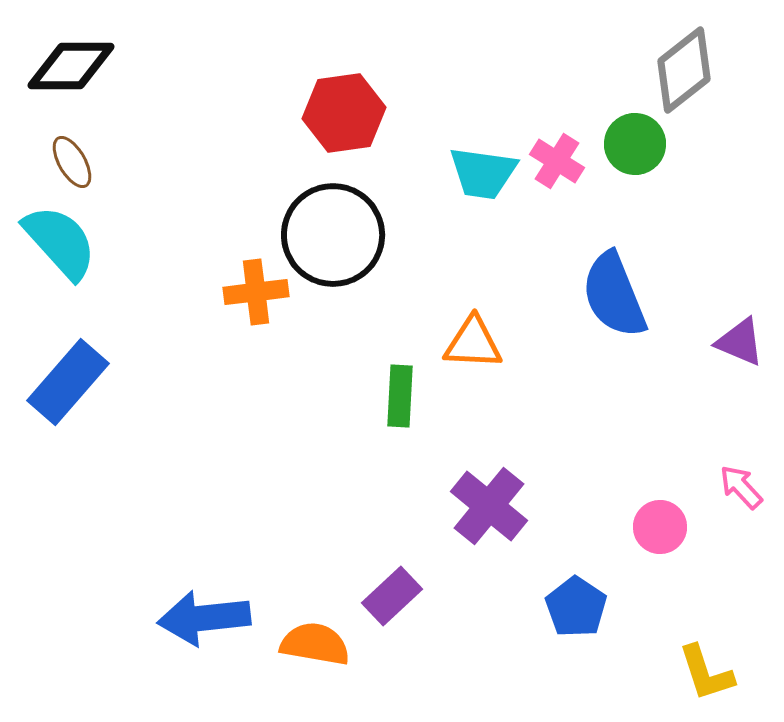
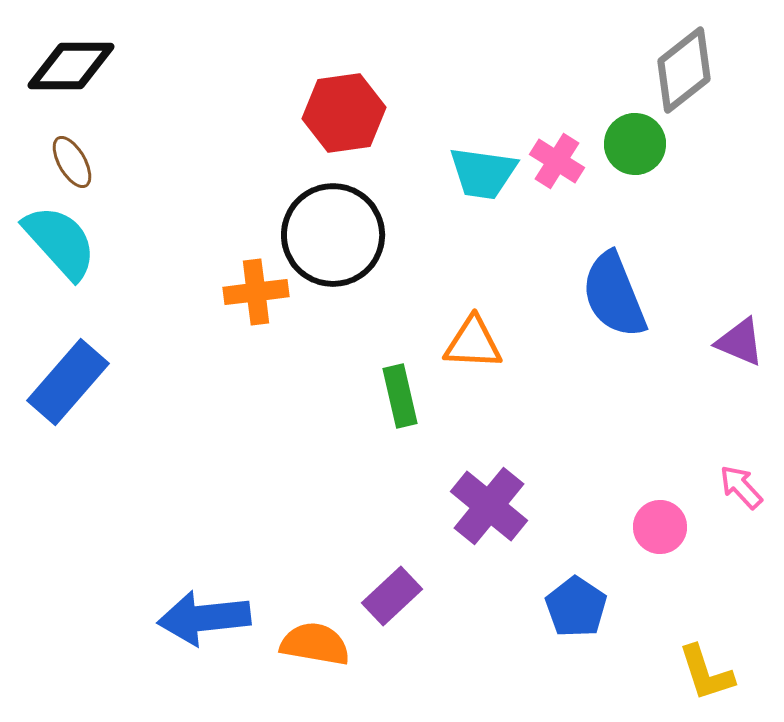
green rectangle: rotated 16 degrees counterclockwise
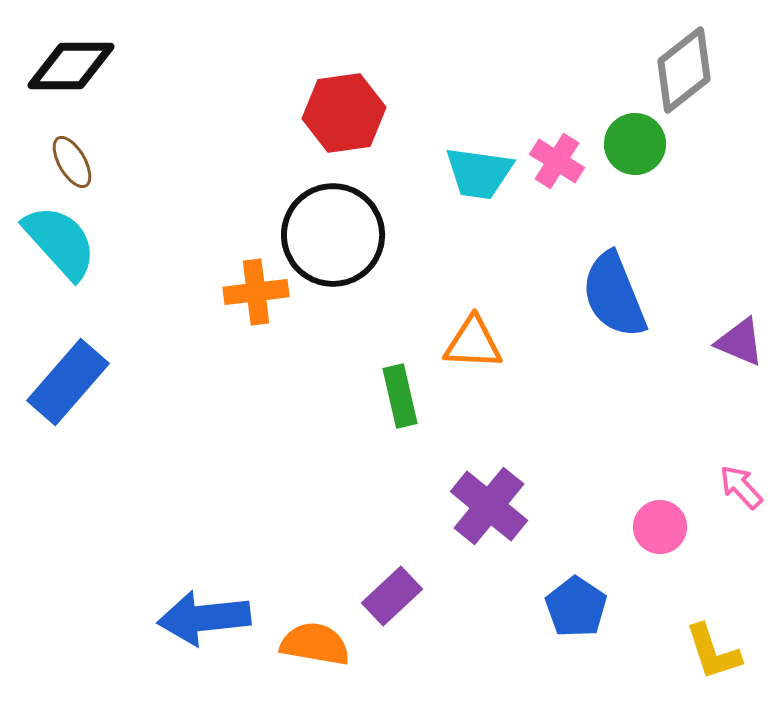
cyan trapezoid: moved 4 px left
yellow L-shape: moved 7 px right, 21 px up
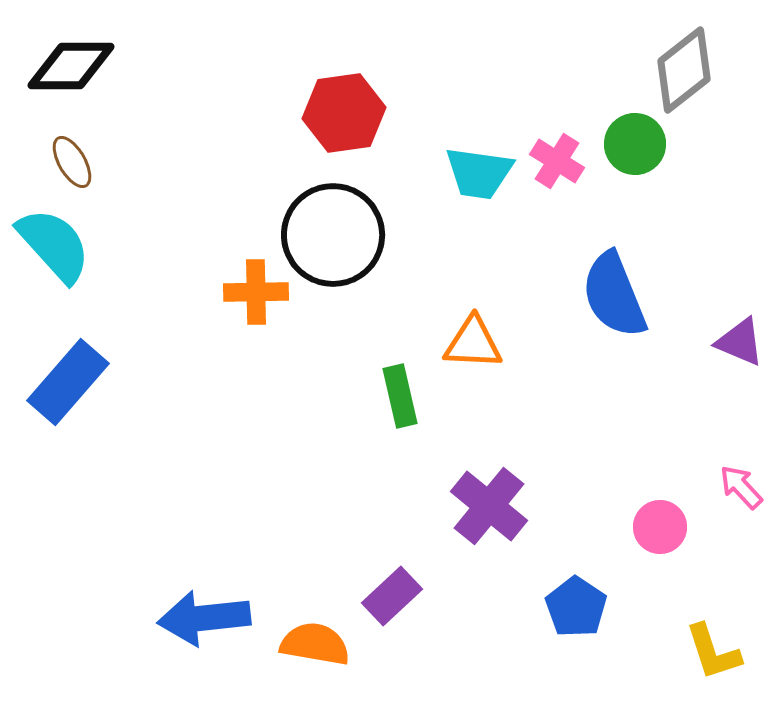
cyan semicircle: moved 6 px left, 3 px down
orange cross: rotated 6 degrees clockwise
